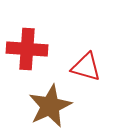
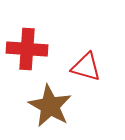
brown star: rotated 18 degrees counterclockwise
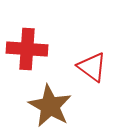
red triangle: moved 6 px right; rotated 20 degrees clockwise
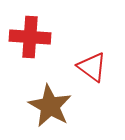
red cross: moved 3 px right, 12 px up
